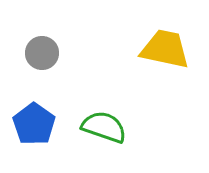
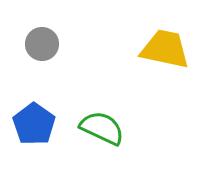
gray circle: moved 9 px up
green semicircle: moved 2 px left, 1 px down; rotated 6 degrees clockwise
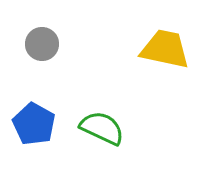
blue pentagon: rotated 6 degrees counterclockwise
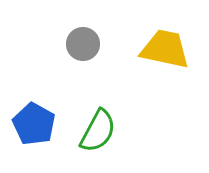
gray circle: moved 41 px right
green semicircle: moved 4 px left, 3 px down; rotated 93 degrees clockwise
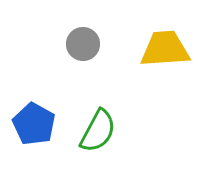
yellow trapezoid: rotated 16 degrees counterclockwise
